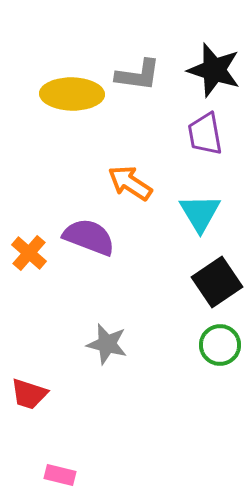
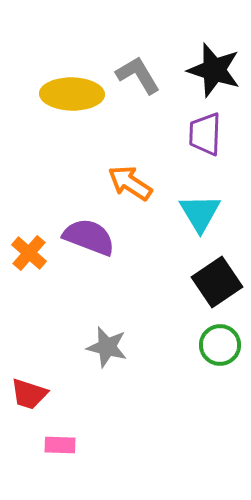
gray L-shape: rotated 129 degrees counterclockwise
purple trapezoid: rotated 12 degrees clockwise
gray star: moved 3 px down
pink rectangle: moved 30 px up; rotated 12 degrees counterclockwise
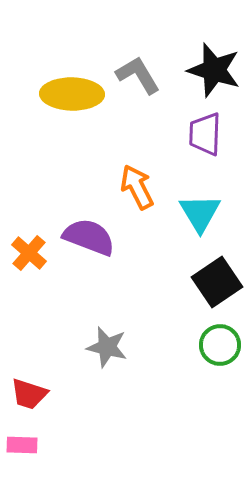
orange arrow: moved 7 px right, 4 px down; rotated 30 degrees clockwise
pink rectangle: moved 38 px left
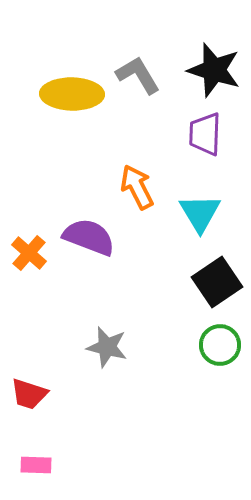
pink rectangle: moved 14 px right, 20 px down
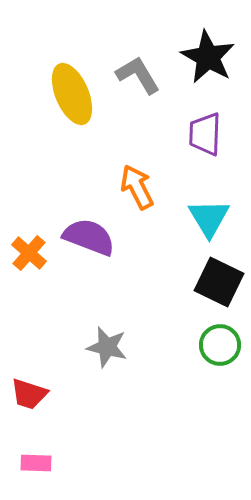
black star: moved 6 px left, 13 px up; rotated 12 degrees clockwise
yellow ellipse: rotated 66 degrees clockwise
cyan triangle: moved 9 px right, 5 px down
black square: moved 2 px right; rotated 30 degrees counterclockwise
pink rectangle: moved 2 px up
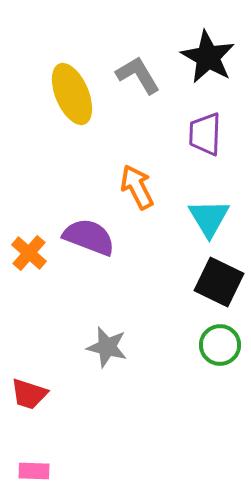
pink rectangle: moved 2 px left, 8 px down
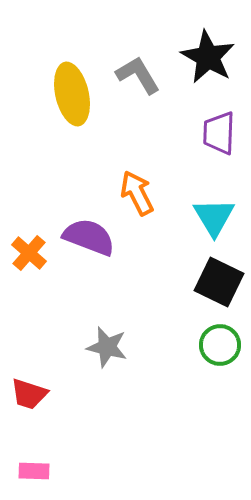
yellow ellipse: rotated 10 degrees clockwise
purple trapezoid: moved 14 px right, 1 px up
orange arrow: moved 6 px down
cyan triangle: moved 5 px right, 1 px up
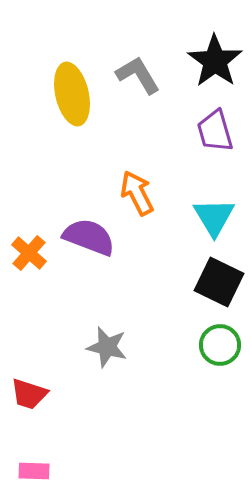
black star: moved 7 px right, 4 px down; rotated 6 degrees clockwise
purple trapezoid: moved 4 px left, 2 px up; rotated 18 degrees counterclockwise
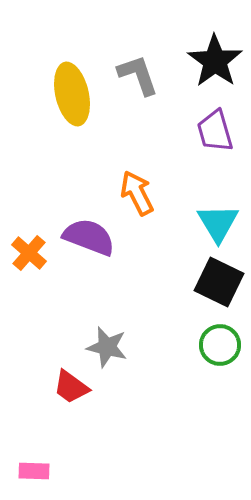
gray L-shape: rotated 12 degrees clockwise
cyan triangle: moved 4 px right, 6 px down
red trapezoid: moved 42 px right, 7 px up; rotated 18 degrees clockwise
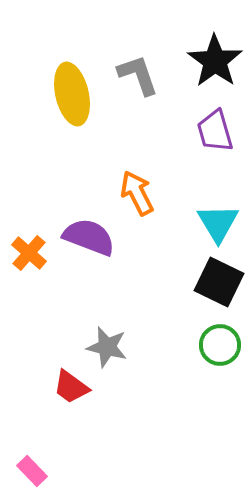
pink rectangle: moved 2 px left; rotated 44 degrees clockwise
